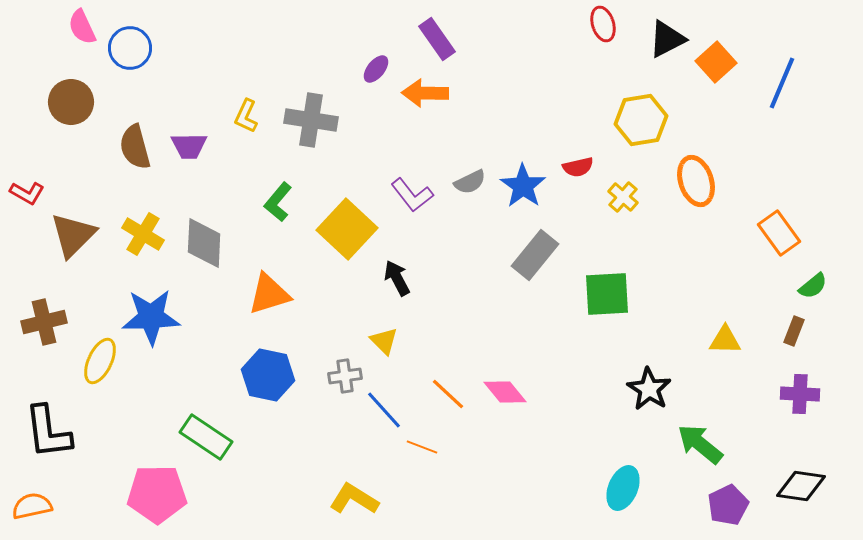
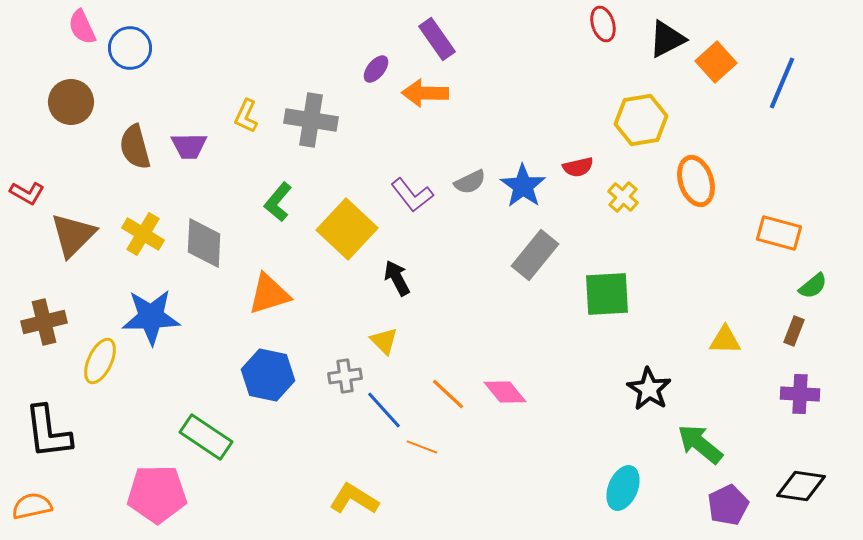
orange rectangle at (779, 233): rotated 39 degrees counterclockwise
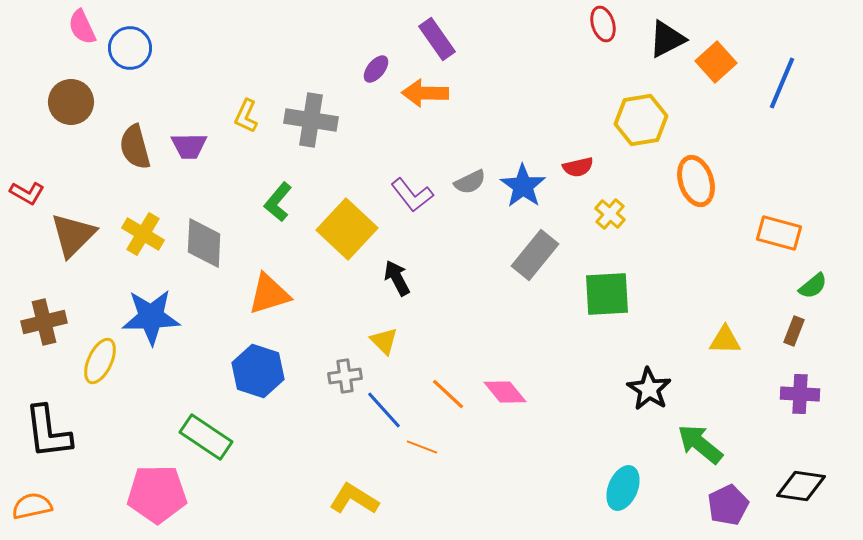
yellow cross at (623, 197): moved 13 px left, 17 px down
blue hexagon at (268, 375): moved 10 px left, 4 px up; rotated 6 degrees clockwise
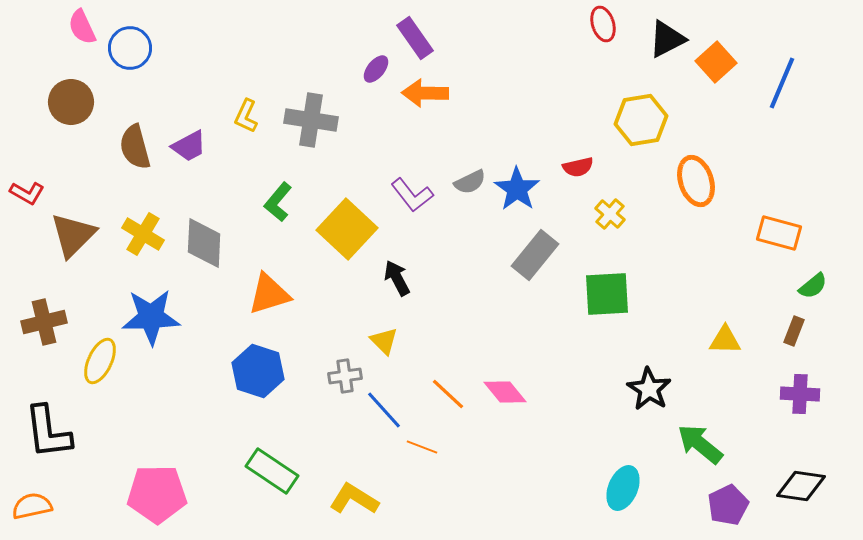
purple rectangle at (437, 39): moved 22 px left, 1 px up
purple trapezoid at (189, 146): rotated 27 degrees counterclockwise
blue star at (523, 186): moved 6 px left, 3 px down
green rectangle at (206, 437): moved 66 px right, 34 px down
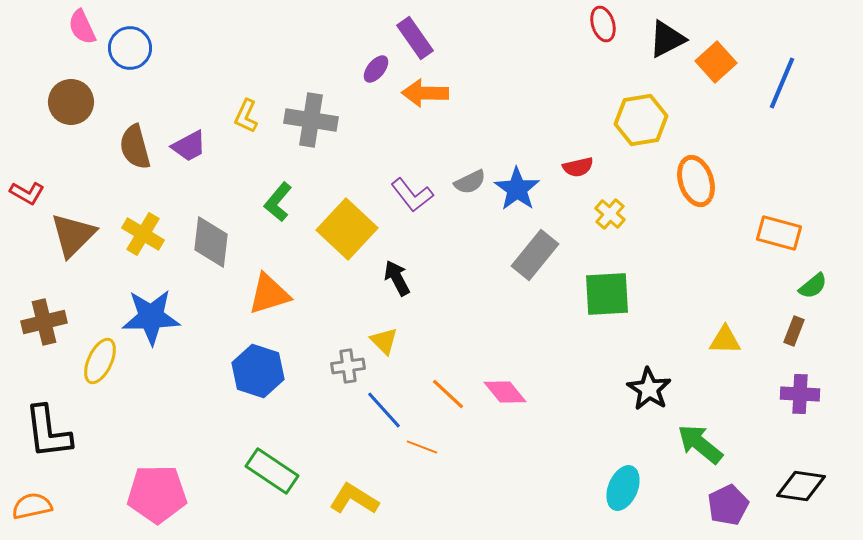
gray diamond at (204, 243): moved 7 px right, 1 px up; rotated 4 degrees clockwise
gray cross at (345, 376): moved 3 px right, 10 px up
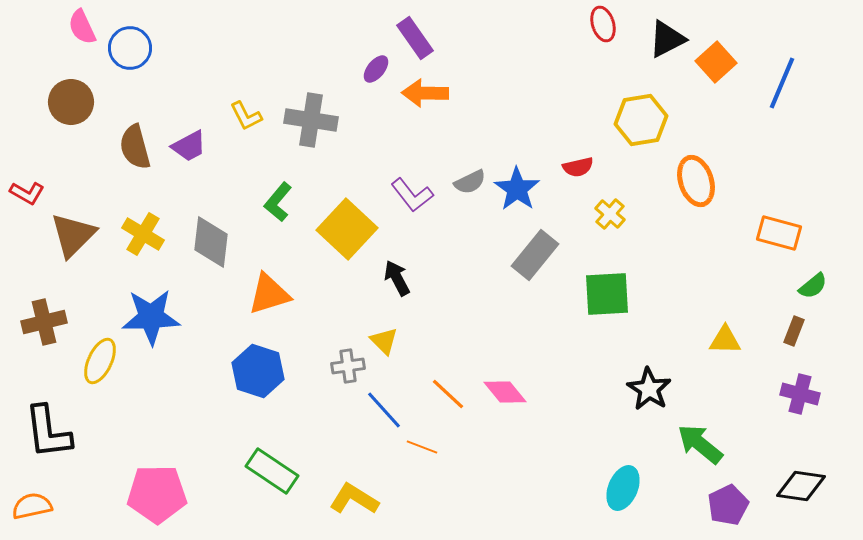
yellow L-shape at (246, 116): rotated 52 degrees counterclockwise
purple cross at (800, 394): rotated 12 degrees clockwise
